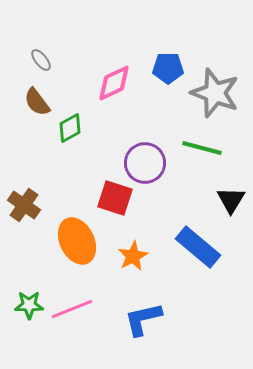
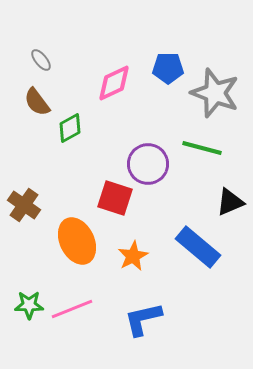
purple circle: moved 3 px right, 1 px down
black triangle: moved 1 px left, 2 px down; rotated 36 degrees clockwise
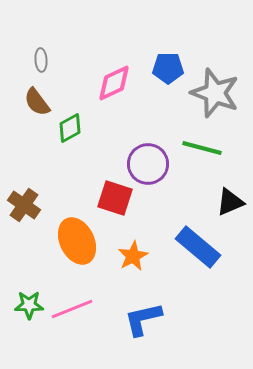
gray ellipse: rotated 35 degrees clockwise
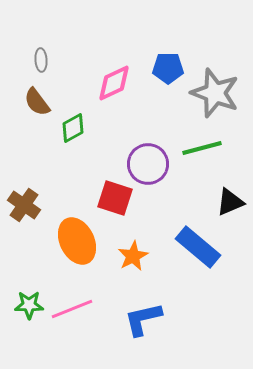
green diamond: moved 3 px right
green line: rotated 30 degrees counterclockwise
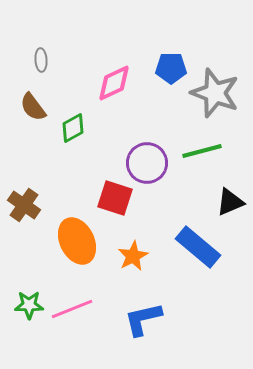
blue pentagon: moved 3 px right
brown semicircle: moved 4 px left, 5 px down
green line: moved 3 px down
purple circle: moved 1 px left, 1 px up
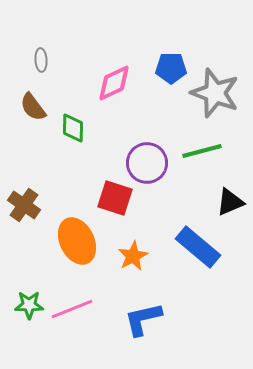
green diamond: rotated 60 degrees counterclockwise
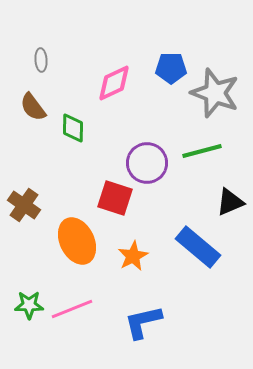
blue L-shape: moved 3 px down
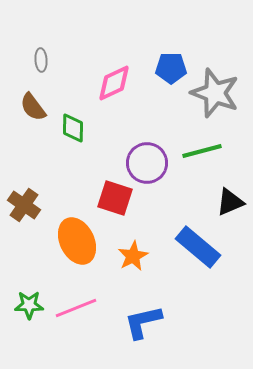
pink line: moved 4 px right, 1 px up
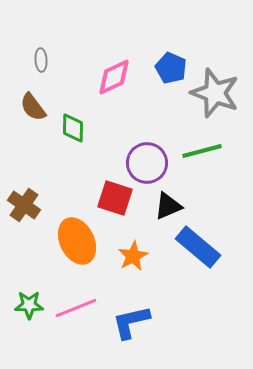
blue pentagon: rotated 24 degrees clockwise
pink diamond: moved 6 px up
black triangle: moved 62 px left, 4 px down
blue L-shape: moved 12 px left
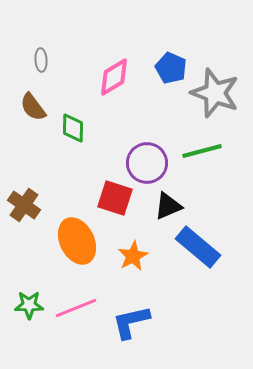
pink diamond: rotated 6 degrees counterclockwise
